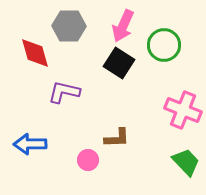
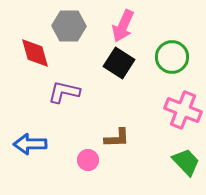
green circle: moved 8 px right, 12 px down
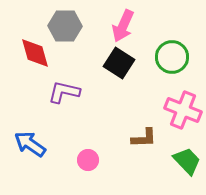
gray hexagon: moved 4 px left
brown L-shape: moved 27 px right
blue arrow: rotated 36 degrees clockwise
green trapezoid: moved 1 px right, 1 px up
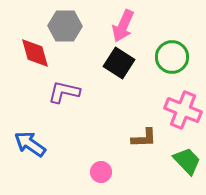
pink circle: moved 13 px right, 12 px down
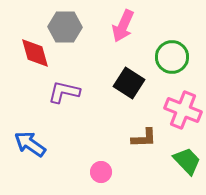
gray hexagon: moved 1 px down
black square: moved 10 px right, 20 px down
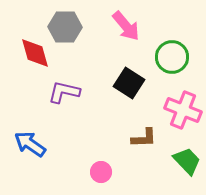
pink arrow: moved 3 px right; rotated 64 degrees counterclockwise
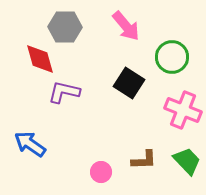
red diamond: moved 5 px right, 6 px down
brown L-shape: moved 22 px down
